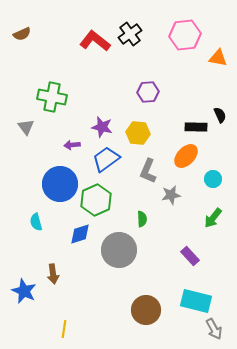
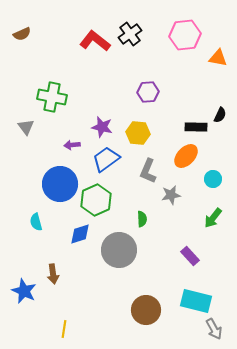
black semicircle: rotated 49 degrees clockwise
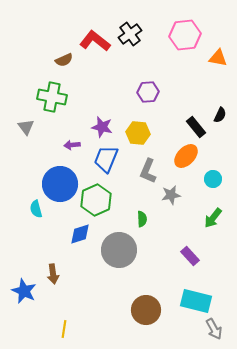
brown semicircle: moved 42 px right, 26 px down
black rectangle: rotated 50 degrees clockwise
blue trapezoid: rotated 32 degrees counterclockwise
cyan semicircle: moved 13 px up
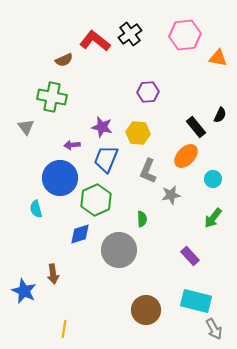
blue circle: moved 6 px up
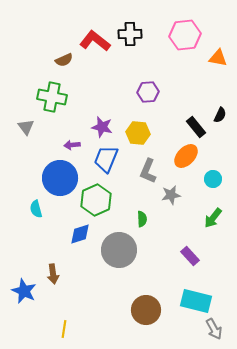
black cross: rotated 35 degrees clockwise
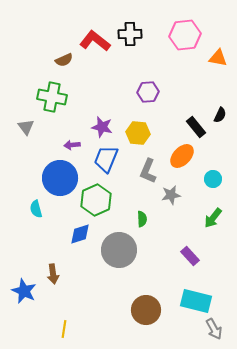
orange ellipse: moved 4 px left
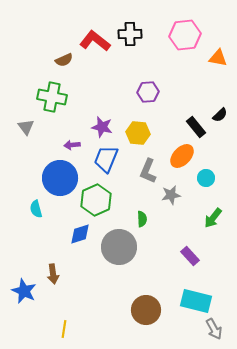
black semicircle: rotated 21 degrees clockwise
cyan circle: moved 7 px left, 1 px up
gray circle: moved 3 px up
